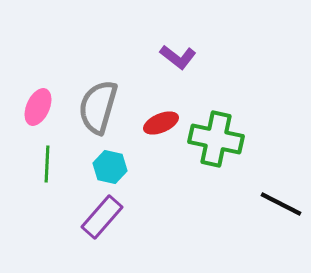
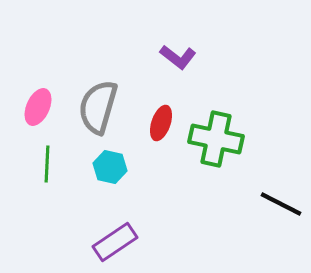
red ellipse: rotated 48 degrees counterclockwise
purple rectangle: moved 13 px right, 25 px down; rotated 15 degrees clockwise
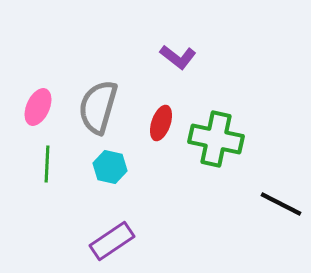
purple rectangle: moved 3 px left, 1 px up
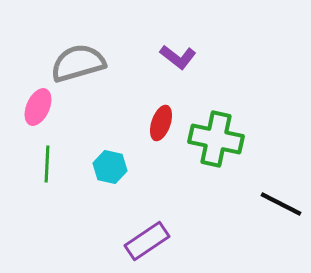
gray semicircle: moved 20 px left, 44 px up; rotated 58 degrees clockwise
purple rectangle: moved 35 px right
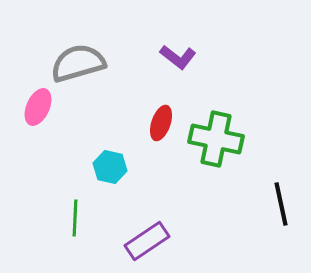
green line: moved 28 px right, 54 px down
black line: rotated 51 degrees clockwise
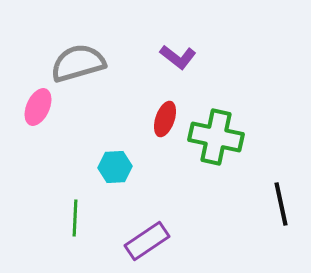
red ellipse: moved 4 px right, 4 px up
green cross: moved 2 px up
cyan hexagon: moved 5 px right; rotated 16 degrees counterclockwise
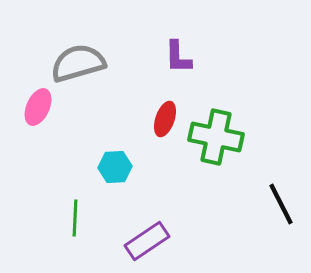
purple L-shape: rotated 51 degrees clockwise
black line: rotated 15 degrees counterclockwise
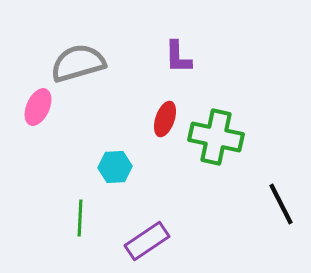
green line: moved 5 px right
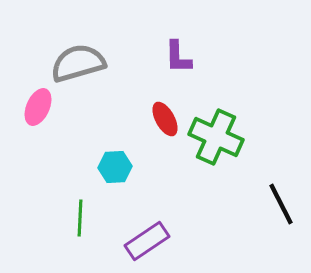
red ellipse: rotated 48 degrees counterclockwise
green cross: rotated 12 degrees clockwise
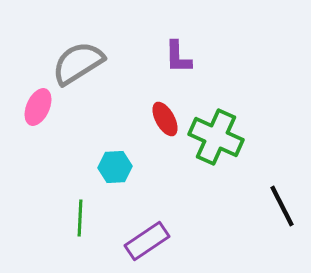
gray semicircle: rotated 16 degrees counterclockwise
black line: moved 1 px right, 2 px down
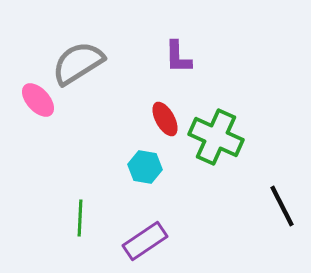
pink ellipse: moved 7 px up; rotated 66 degrees counterclockwise
cyan hexagon: moved 30 px right; rotated 12 degrees clockwise
purple rectangle: moved 2 px left
